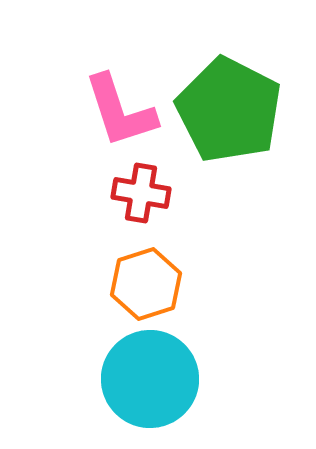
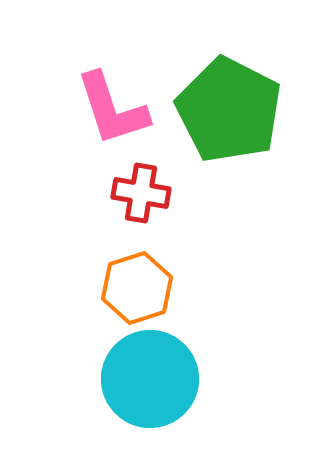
pink L-shape: moved 8 px left, 2 px up
orange hexagon: moved 9 px left, 4 px down
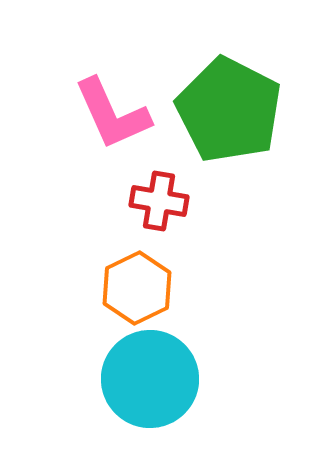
pink L-shape: moved 5 px down; rotated 6 degrees counterclockwise
red cross: moved 18 px right, 8 px down
orange hexagon: rotated 8 degrees counterclockwise
